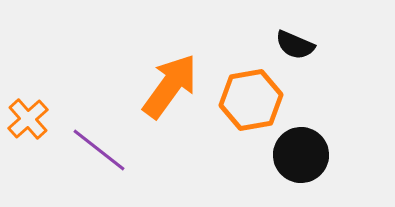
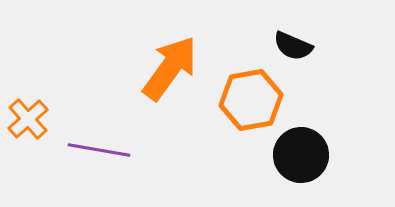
black semicircle: moved 2 px left, 1 px down
orange arrow: moved 18 px up
purple line: rotated 28 degrees counterclockwise
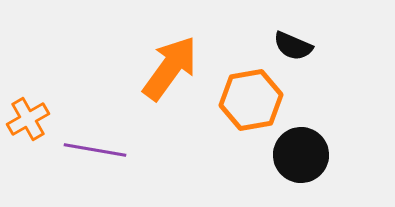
orange cross: rotated 12 degrees clockwise
purple line: moved 4 px left
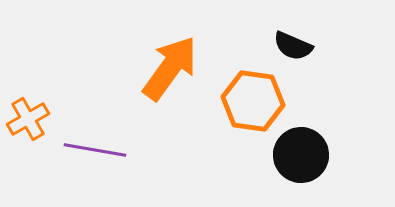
orange hexagon: moved 2 px right, 1 px down; rotated 18 degrees clockwise
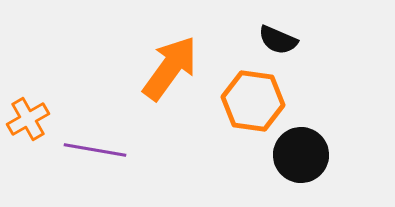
black semicircle: moved 15 px left, 6 px up
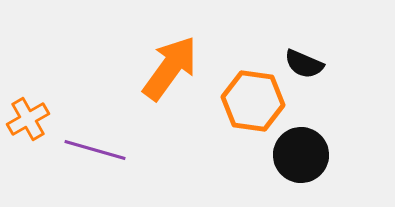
black semicircle: moved 26 px right, 24 px down
purple line: rotated 6 degrees clockwise
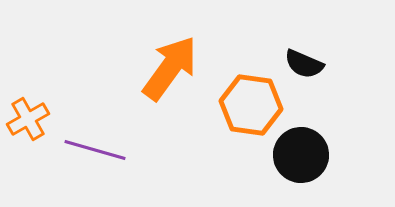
orange hexagon: moved 2 px left, 4 px down
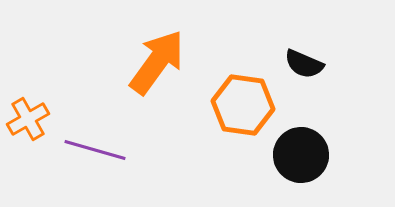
orange arrow: moved 13 px left, 6 px up
orange hexagon: moved 8 px left
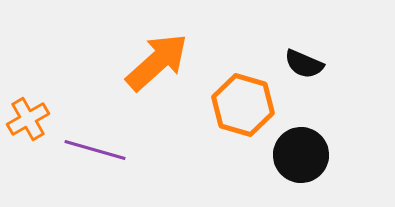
orange arrow: rotated 12 degrees clockwise
orange hexagon: rotated 8 degrees clockwise
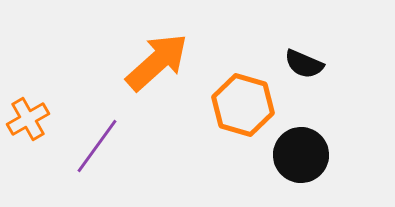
purple line: moved 2 px right, 4 px up; rotated 70 degrees counterclockwise
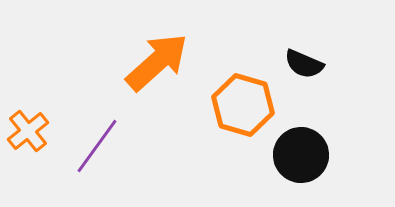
orange cross: moved 12 px down; rotated 9 degrees counterclockwise
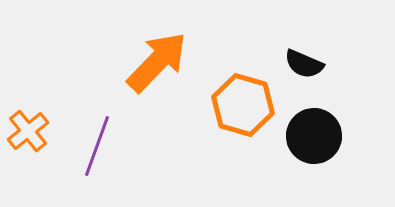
orange arrow: rotated 4 degrees counterclockwise
purple line: rotated 16 degrees counterclockwise
black circle: moved 13 px right, 19 px up
